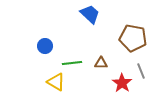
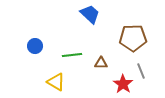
brown pentagon: rotated 12 degrees counterclockwise
blue circle: moved 10 px left
green line: moved 8 px up
red star: moved 1 px right, 1 px down
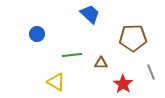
blue circle: moved 2 px right, 12 px up
gray line: moved 10 px right, 1 px down
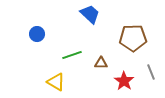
green line: rotated 12 degrees counterclockwise
red star: moved 1 px right, 3 px up
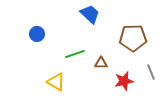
green line: moved 3 px right, 1 px up
red star: rotated 24 degrees clockwise
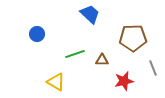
brown triangle: moved 1 px right, 3 px up
gray line: moved 2 px right, 4 px up
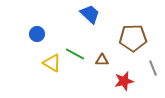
green line: rotated 48 degrees clockwise
yellow triangle: moved 4 px left, 19 px up
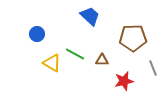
blue trapezoid: moved 2 px down
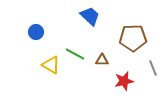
blue circle: moved 1 px left, 2 px up
yellow triangle: moved 1 px left, 2 px down
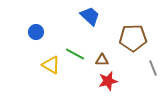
red star: moved 16 px left
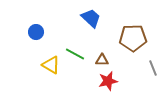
blue trapezoid: moved 1 px right, 2 px down
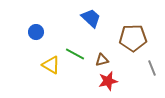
brown triangle: rotated 16 degrees counterclockwise
gray line: moved 1 px left
